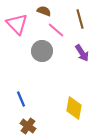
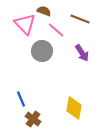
brown line: rotated 54 degrees counterclockwise
pink triangle: moved 8 px right
brown cross: moved 5 px right, 7 px up
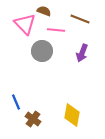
pink line: rotated 36 degrees counterclockwise
purple arrow: rotated 54 degrees clockwise
blue line: moved 5 px left, 3 px down
yellow diamond: moved 2 px left, 7 px down
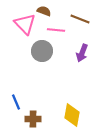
brown cross: rotated 35 degrees counterclockwise
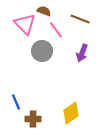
pink line: rotated 48 degrees clockwise
yellow diamond: moved 1 px left, 2 px up; rotated 45 degrees clockwise
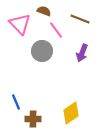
pink triangle: moved 5 px left
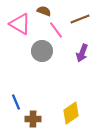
brown line: rotated 42 degrees counterclockwise
pink triangle: rotated 15 degrees counterclockwise
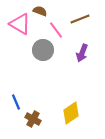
brown semicircle: moved 4 px left
gray circle: moved 1 px right, 1 px up
brown cross: rotated 28 degrees clockwise
